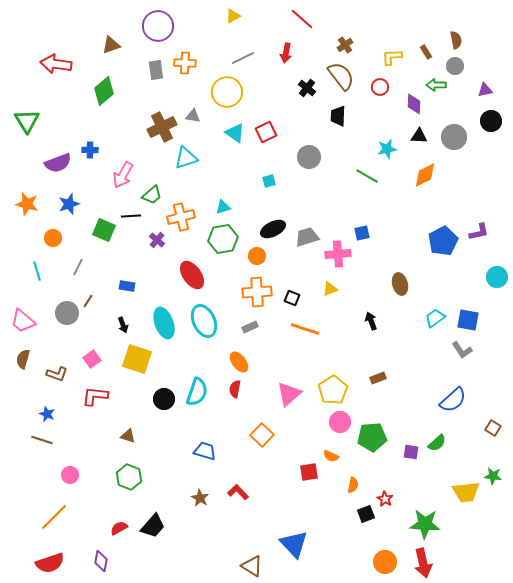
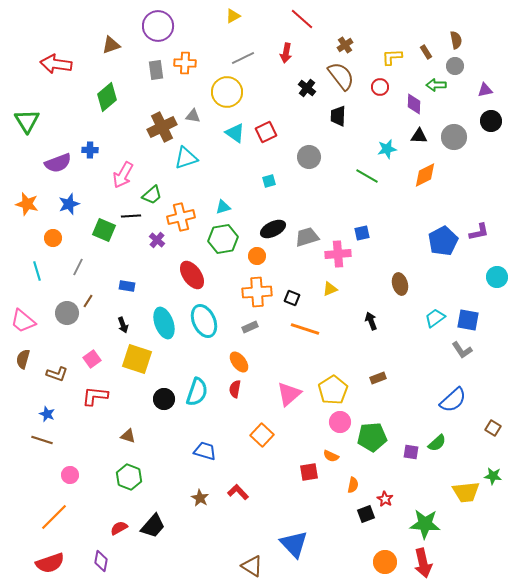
green diamond at (104, 91): moved 3 px right, 6 px down
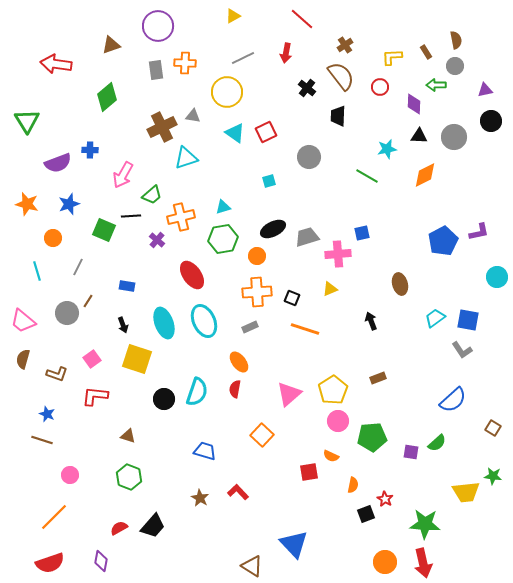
pink circle at (340, 422): moved 2 px left, 1 px up
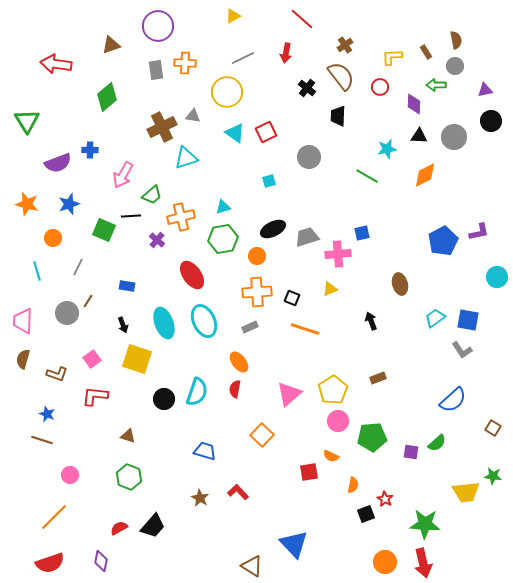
pink trapezoid at (23, 321): rotated 52 degrees clockwise
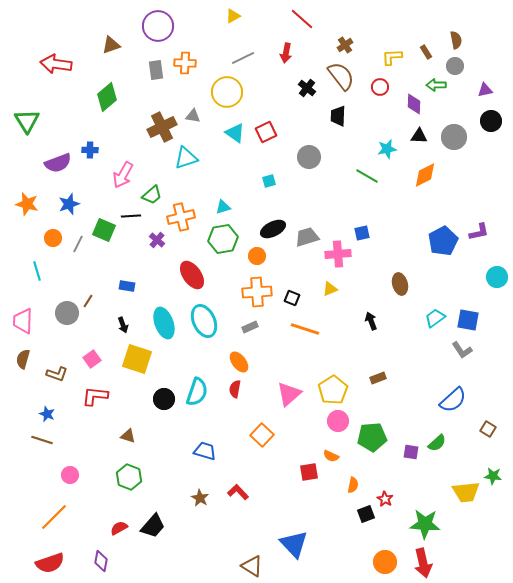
gray line at (78, 267): moved 23 px up
brown square at (493, 428): moved 5 px left, 1 px down
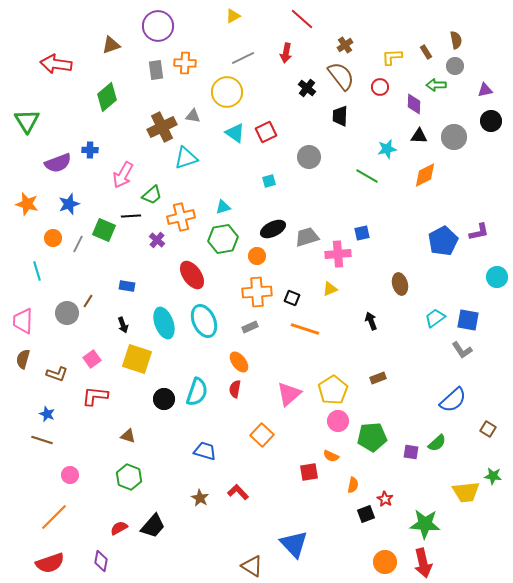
black trapezoid at (338, 116): moved 2 px right
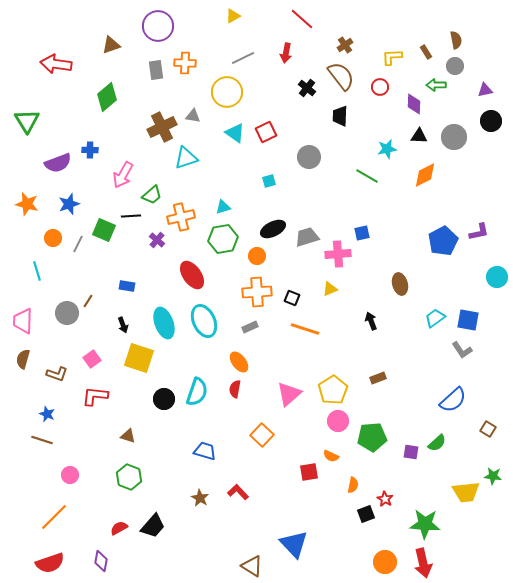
yellow square at (137, 359): moved 2 px right, 1 px up
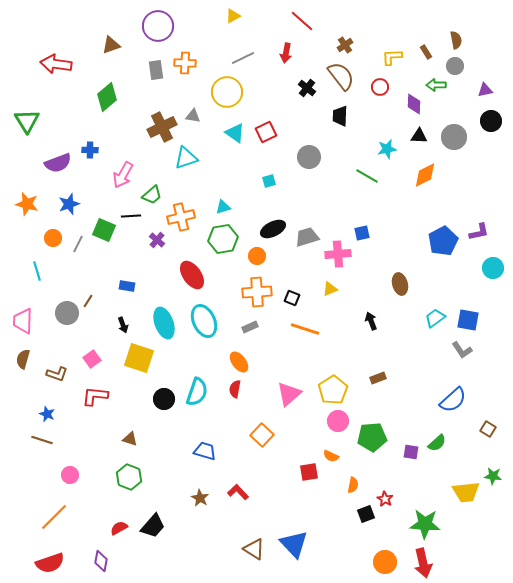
red line at (302, 19): moved 2 px down
cyan circle at (497, 277): moved 4 px left, 9 px up
brown triangle at (128, 436): moved 2 px right, 3 px down
brown triangle at (252, 566): moved 2 px right, 17 px up
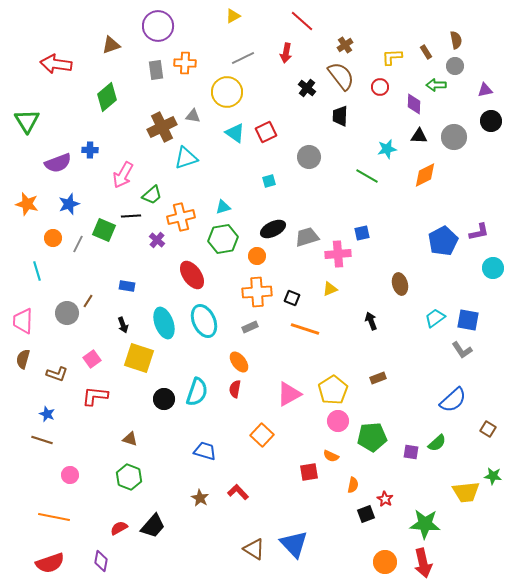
pink triangle at (289, 394): rotated 12 degrees clockwise
orange line at (54, 517): rotated 56 degrees clockwise
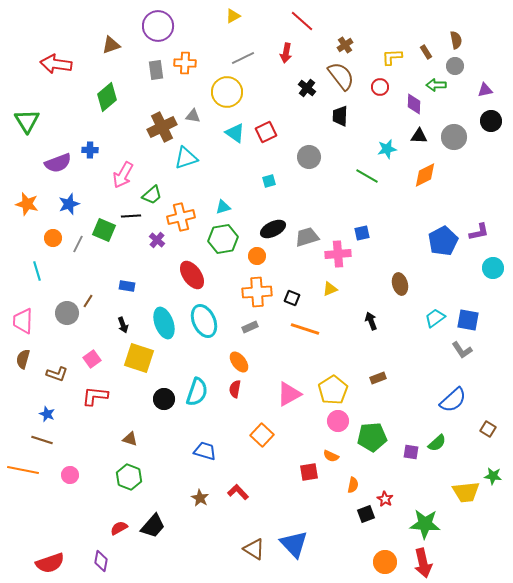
orange line at (54, 517): moved 31 px left, 47 px up
